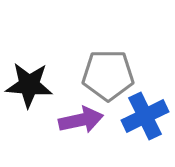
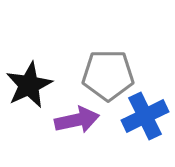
black star: rotated 30 degrees counterclockwise
purple arrow: moved 4 px left
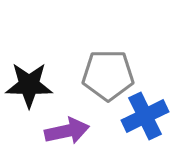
black star: rotated 27 degrees clockwise
purple arrow: moved 10 px left, 11 px down
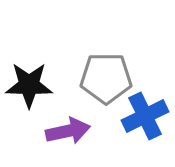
gray pentagon: moved 2 px left, 3 px down
purple arrow: moved 1 px right
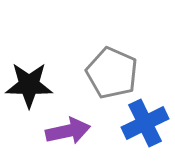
gray pentagon: moved 6 px right, 5 px up; rotated 24 degrees clockwise
blue cross: moved 7 px down
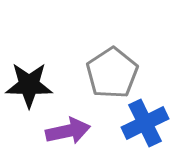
gray pentagon: rotated 15 degrees clockwise
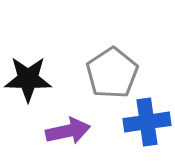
black star: moved 1 px left, 6 px up
blue cross: moved 2 px right, 1 px up; rotated 18 degrees clockwise
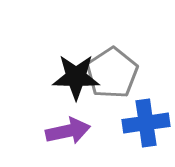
black star: moved 48 px right, 2 px up
blue cross: moved 1 px left, 1 px down
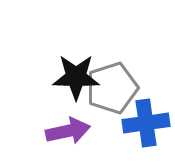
gray pentagon: moved 15 px down; rotated 15 degrees clockwise
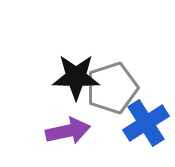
blue cross: rotated 24 degrees counterclockwise
